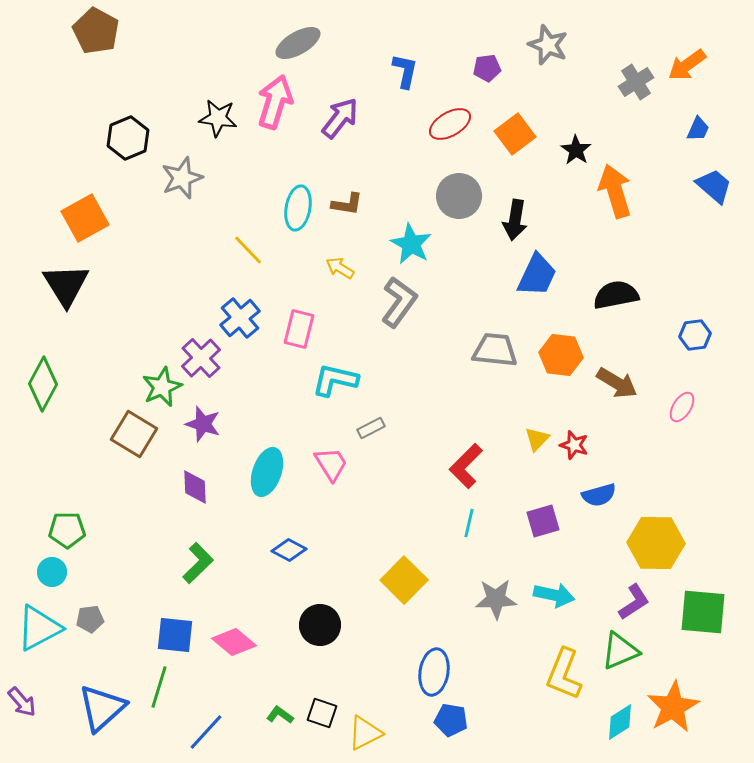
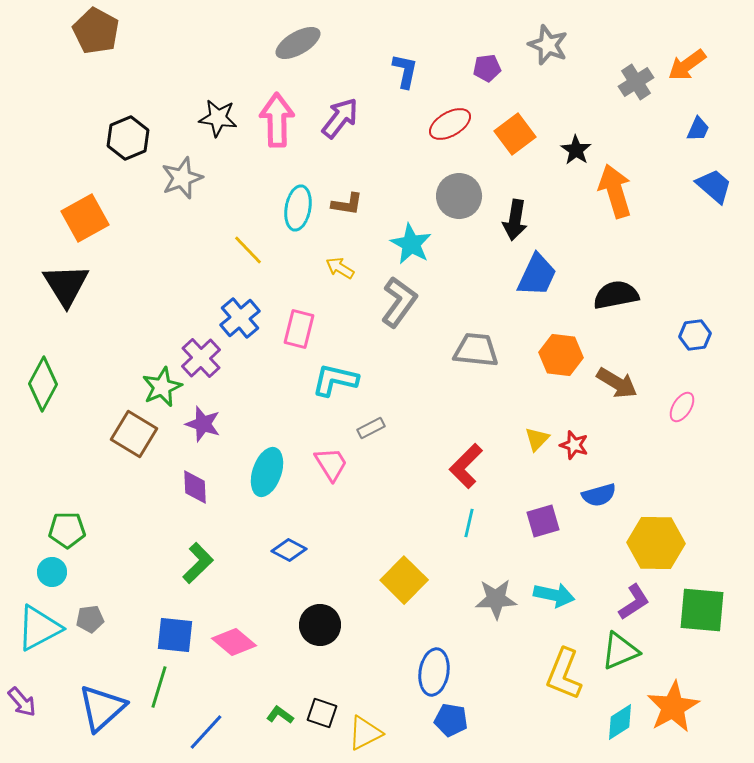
pink arrow at (275, 102): moved 2 px right, 18 px down; rotated 18 degrees counterclockwise
gray trapezoid at (495, 350): moved 19 px left
green square at (703, 612): moved 1 px left, 2 px up
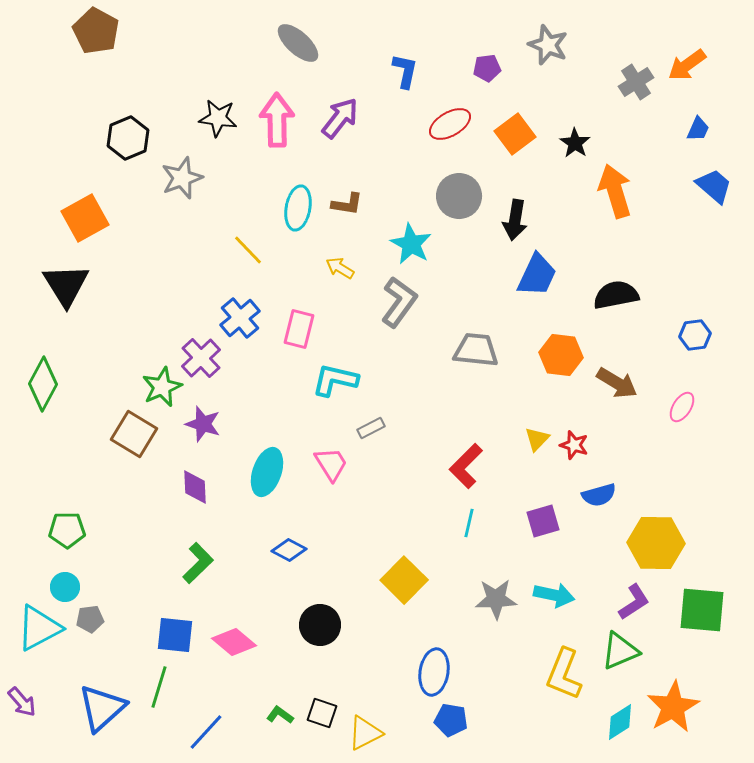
gray ellipse at (298, 43): rotated 72 degrees clockwise
black star at (576, 150): moved 1 px left, 7 px up
cyan circle at (52, 572): moved 13 px right, 15 px down
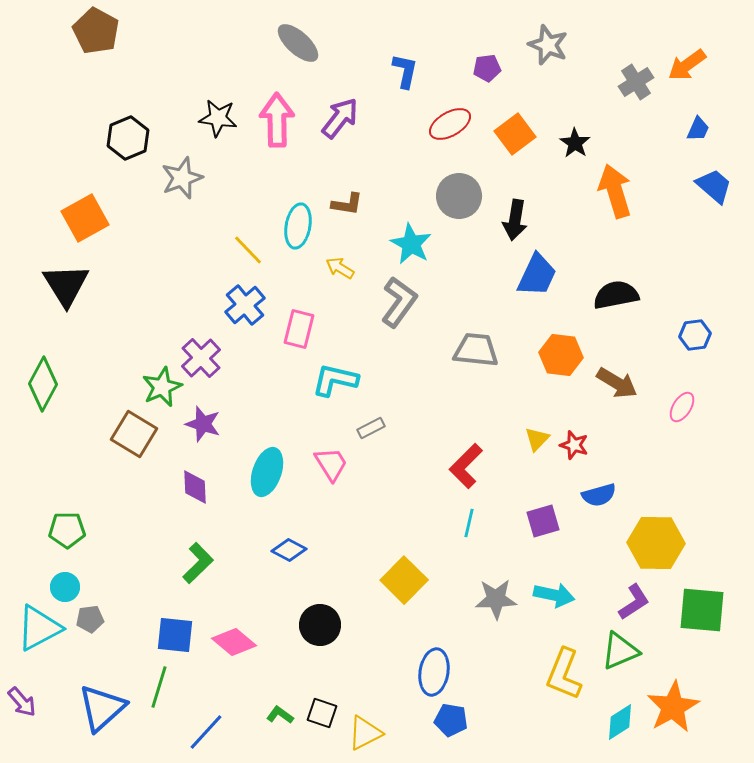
cyan ellipse at (298, 208): moved 18 px down
blue cross at (240, 318): moved 5 px right, 13 px up
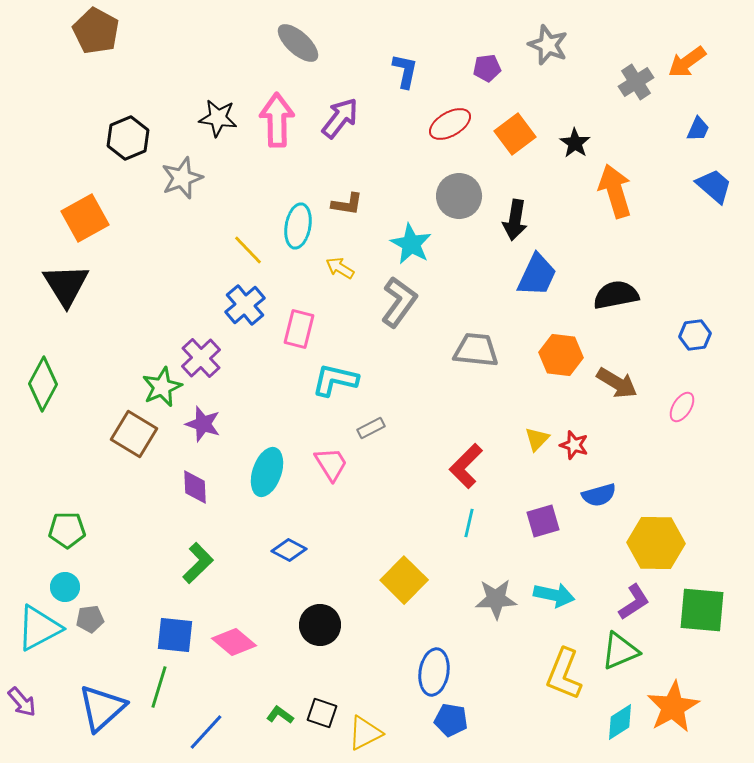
orange arrow at (687, 65): moved 3 px up
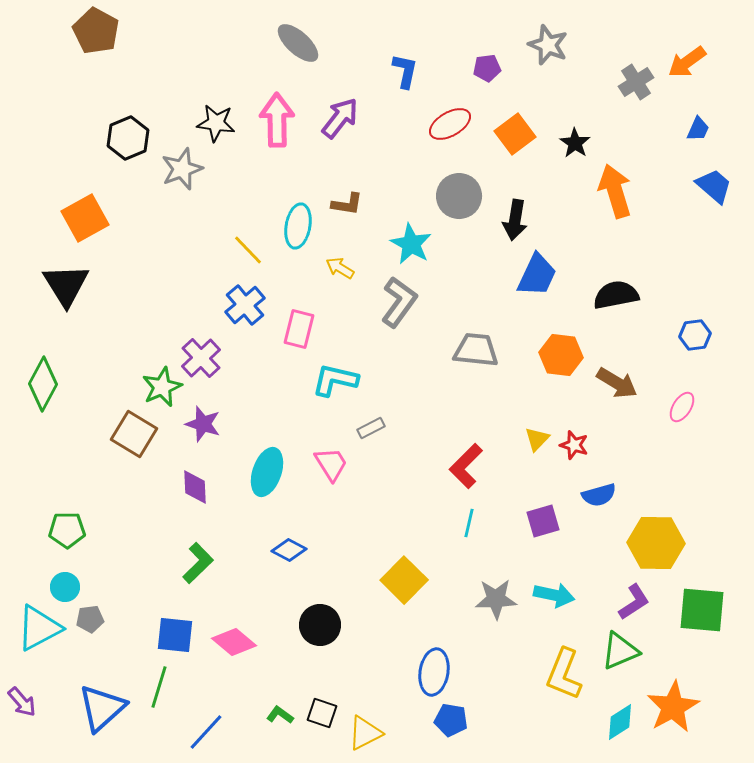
black star at (218, 118): moved 2 px left, 5 px down
gray star at (182, 178): moved 9 px up
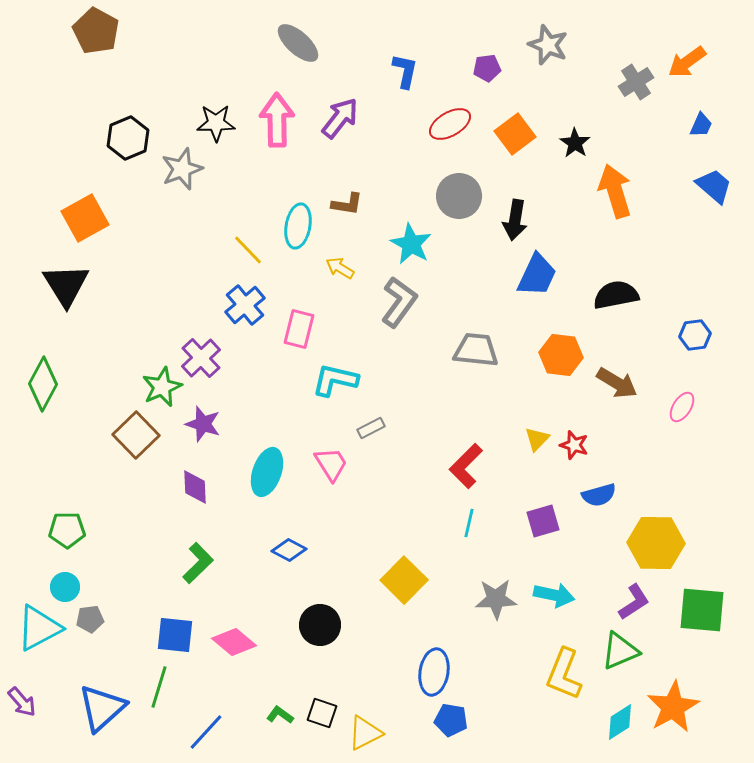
black star at (216, 123): rotated 9 degrees counterclockwise
blue trapezoid at (698, 129): moved 3 px right, 4 px up
brown square at (134, 434): moved 2 px right, 1 px down; rotated 15 degrees clockwise
